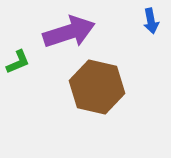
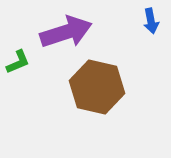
purple arrow: moved 3 px left
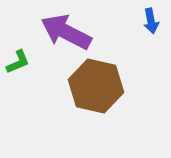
purple arrow: rotated 135 degrees counterclockwise
brown hexagon: moved 1 px left, 1 px up
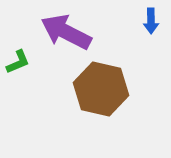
blue arrow: rotated 10 degrees clockwise
brown hexagon: moved 5 px right, 3 px down
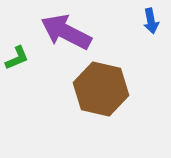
blue arrow: rotated 10 degrees counterclockwise
green L-shape: moved 1 px left, 4 px up
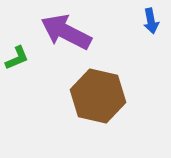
brown hexagon: moved 3 px left, 7 px down
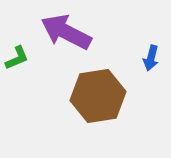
blue arrow: moved 37 px down; rotated 25 degrees clockwise
brown hexagon: rotated 22 degrees counterclockwise
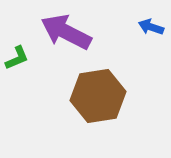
blue arrow: moved 31 px up; rotated 95 degrees clockwise
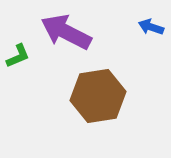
green L-shape: moved 1 px right, 2 px up
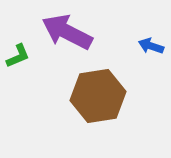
blue arrow: moved 19 px down
purple arrow: moved 1 px right
